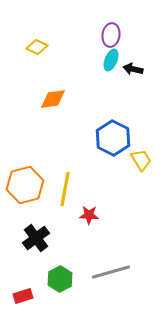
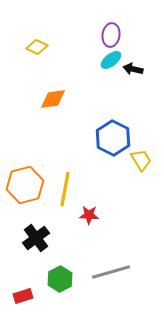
cyan ellipse: rotated 30 degrees clockwise
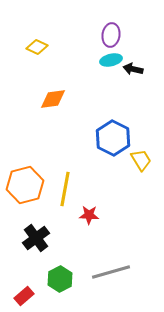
cyan ellipse: rotated 25 degrees clockwise
red rectangle: moved 1 px right; rotated 24 degrees counterclockwise
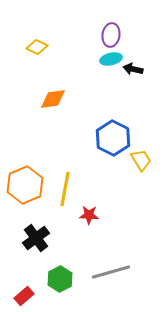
cyan ellipse: moved 1 px up
orange hexagon: rotated 9 degrees counterclockwise
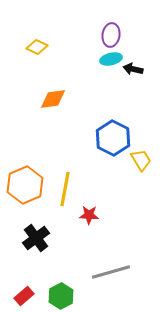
green hexagon: moved 1 px right, 17 px down
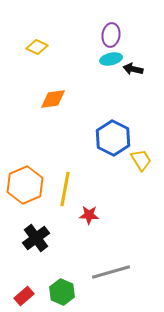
green hexagon: moved 1 px right, 4 px up; rotated 10 degrees counterclockwise
